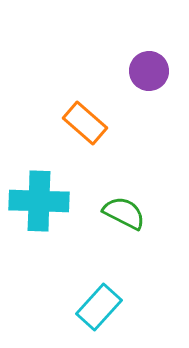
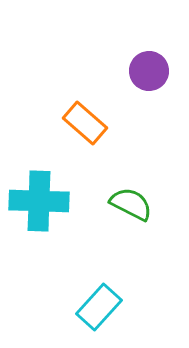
green semicircle: moved 7 px right, 9 px up
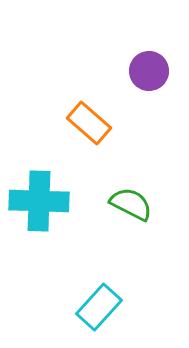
orange rectangle: moved 4 px right
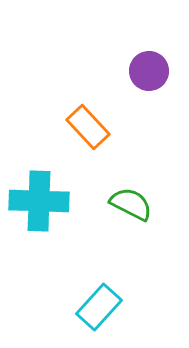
orange rectangle: moved 1 px left, 4 px down; rotated 6 degrees clockwise
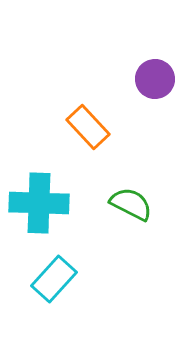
purple circle: moved 6 px right, 8 px down
cyan cross: moved 2 px down
cyan rectangle: moved 45 px left, 28 px up
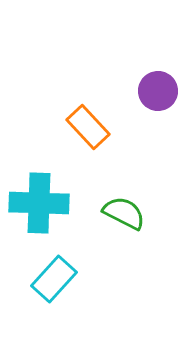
purple circle: moved 3 px right, 12 px down
green semicircle: moved 7 px left, 9 px down
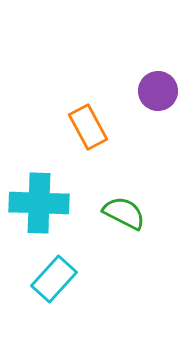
orange rectangle: rotated 15 degrees clockwise
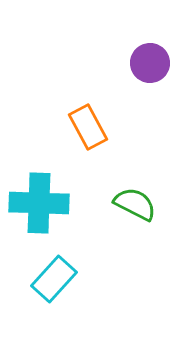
purple circle: moved 8 px left, 28 px up
green semicircle: moved 11 px right, 9 px up
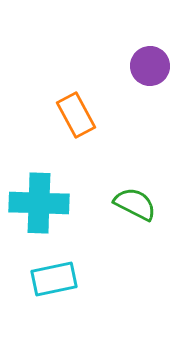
purple circle: moved 3 px down
orange rectangle: moved 12 px left, 12 px up
cyan rectangle: rotated 36 degrees clockwise
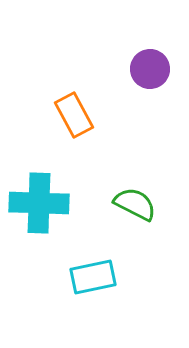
purple circle: moved 3 px down
orange rectangle: moved 2 px left
cyan rectangle: moved 39 px right, 2 px up
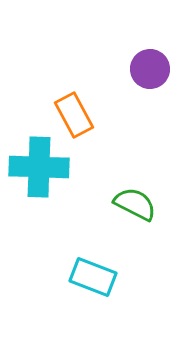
cyan cross: moved 36 px up
cyan rectangle: rotated 33 degrees clockwise
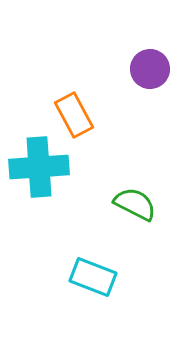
cyan cross: rotated 6 degrees counterclockwise
